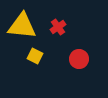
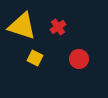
yellow triangle: rotated 12 degrees clockwise
yellow square: moved 2 px down
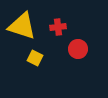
red cross: rotated 28 degrees clockwise
red circle: moved 1 px left, 10 px up
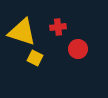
yellow triangle: moved 6 px down
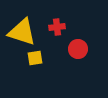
red cross: moved 1 px left
yellow square: rotated 35 degrees counterclockwise
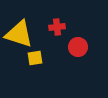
yellow triangle: moved 3 px left, 2 px down
red circle: moved 2 px up
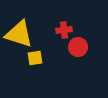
red cross: moved 7 px right, 3 px down
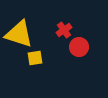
red cross: rotated 28 degrees counterclockwise
red circle: moved 1 px right
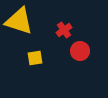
yellow triangle: moved 13 px up
red circle: moved 1 px right, 4 px down
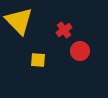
yellow triangle: rotated 28 degrees clockwise
yellow square: moved 3 px right, 2 px down; rotated 14 degrees clockwise
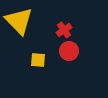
red circle: moved 11 px left
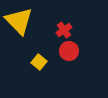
yellow square: moved 1 px right, 2 px down; rotated 35 degrees clockwise
